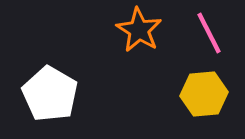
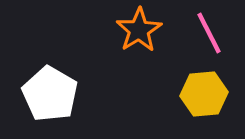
orange star: rotated 9 degrees clockwise
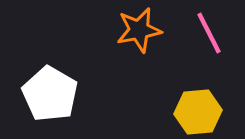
orange star: rotated 21 degrees clockwise
yellow hexagon: moved 6 px left, 18 px down
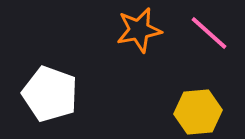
pink line: rotated 21 degrees counterclockwise
white pentagon: rotated 10 degrees counterclockwise
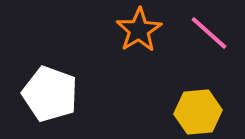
orange star: rotated 21 degrees counterclockwise
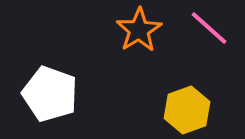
pink line: moved 5 px up
yellow hexagon: moved 11 px left, 2 px up; rotated 15 degrees counterclockwise
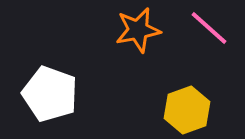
orange star: moved 1 px left; rotated 21 degrees clockwise
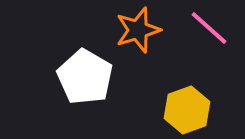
orange star: rotated 6 degrees counterclockwise
white pentagon: moved 35 px right, 17 px up; rotated 10 degrees clockwise
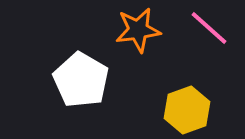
orange star: rotated 9 degrees clockwise
white pentagon: moved 4 px left, 3 px down
